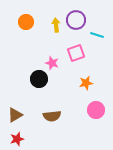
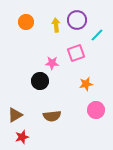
purple circle: moved 1 px right
cyan line: rotated 64 degrees counterclockwise
pink star: rotated 16 degrees counterclockwise
black circle: moved 1 px right, 2 px down
orange star: moved 1 px down
red star: moved 5 px right, 2 px up
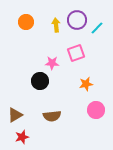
cyan line: moved 7 px up
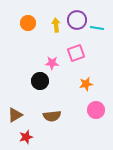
orange circle: moved 2 px right, 1 px down
cyan line: rotated 56 degrees clockwise
red star: moved 4 px right
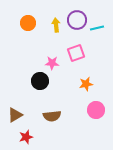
cyan line: rotated 24 degrees counterclockwise
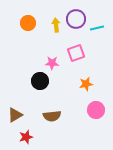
purple circle: moved 1 px left, 1 px up
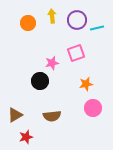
purple circle: moved 1 px right, 1 px down
yellow arrow: moved 4 px left, 9 px up
pink star: rotated 16 degrees counterclockwise
pink circle: moved 3 px left, 2 px up
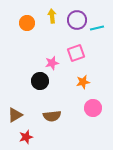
orange circle: moved 1 px left
orange star: moved 3 px left, 2 px up
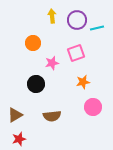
orange circle: moved 6 px right, 20 px down
black circle: moved 4 px left, 3 px down
pink circle: moved 1 px up
red star: moved 7 px left, 2 px down
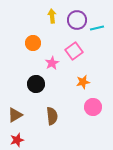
pink square: moved 2 px left, 2 px up; rotated 18 degrees counterclockwise
pink star: rotated 16 degrees counterclockwise
brown semicircle: rotated 90 degrees counterclockwise
red star: moved 2 px left, 1 px down
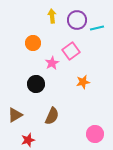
pink square: moved 3 px left
pink circle: moved 2 px right, 27 px down
brown semicircle: rotated 30 degrees clockwise
red star: moved 11 px right
